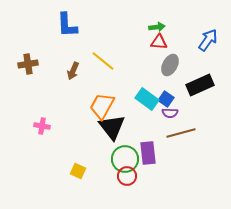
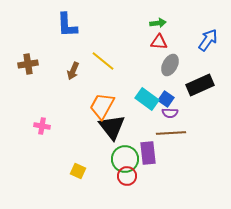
green arrow: moved 1 px right, 4 px up
brown line: moved 10 px left; rotated 12 degrees clockwise
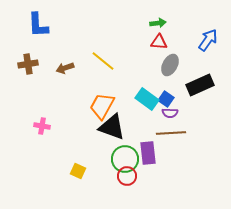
blue L-shape: moved 29 px left
brown arrow: moved 8 px left, 3 px up; rotated 48 degrees clockwise
black triangle: rotated 32 degrees counterclockwise
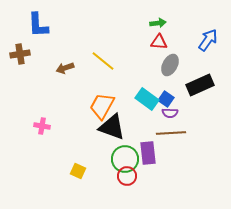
brown cross: moved 8 px left, 10 px up
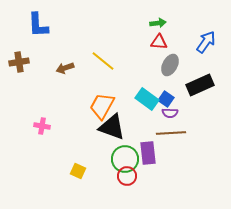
blue arrow: moved 2 px left, 2 px down
brown cross: moved 1 px left, 8 px down
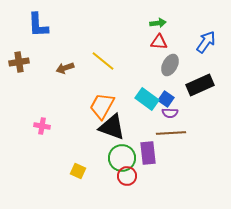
green circle: moved 3 px left, 1 px up
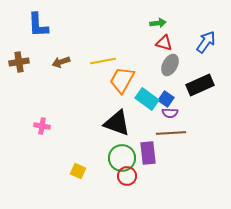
red triangle: moved 5 px right, 1 px down; rotated 12 degrees clockwise
yellow line: rotated 50 degrees counterclockwise
brown arrow: moved 4 px left, 6 px up
orange trapezoid: moved 20 px right, 26 px up
black triangle: moved 5 px right, 4 px up
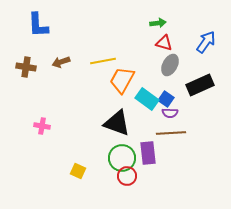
brown cross: moved 7 px right, 5 px down; rotated 18 degrees clockwise
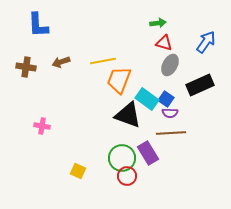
orange trapezoid: moved 3 px left; rotated 8 degrees counterclockwise
black triangle: moved 11 px right, 8 px up
purple rectangle: rotated 25 degrees counterclockwise
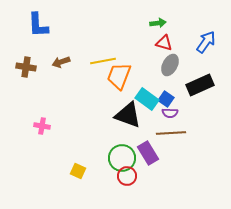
orange trapezoid: moved 4 px up
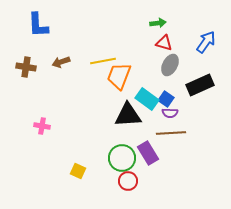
black triangle: rotated 24 degrees counterclockwise
red circle: moved 1 px right, 5 px down
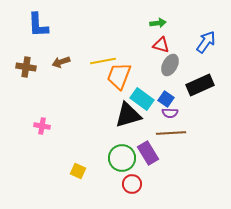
red triangle: moved 3 px left, 2 px down
cyan rectangle: moved 5 px left
black triangle: rotated 12 degrees counterclockwise
red circle: moved 4 px right, 3 px down
